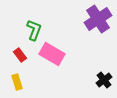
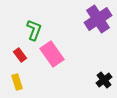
pink rectangle: rotated 25 degrees clockwise
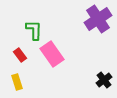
green L-shape: rotated 20 degrees counterclockwise
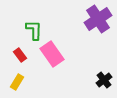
yellow rectangle: rotated 49 degrees clockwise
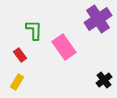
pink rectangle: moved 12 px right, 7 px up
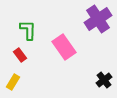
green L-shape: moved 6 px left
yellow rectangle: moved 4 px left
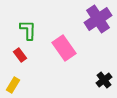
pink rectangle: moved 1 px down
yellow rectangle: moved 3 px down
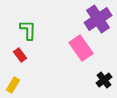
pink rectangle: moved 17 px right
